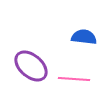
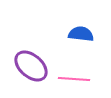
blue semicircle: moved 3 px left, 3 px up
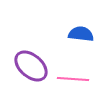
pink line: moved 1 px left
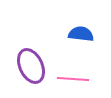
purple ellipse: rotated 24 degrees clockwise
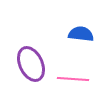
purple ellipse: moved 2 px up
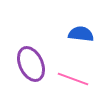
pink line: rotated 16 degrees clockwise
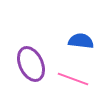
blue semicircle: moved 7 px down
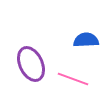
blue semicircle: moved 5 px right, 1 px up; rotated 10 degrees counterclockwise
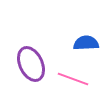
blue semicircle: moved 3 px down
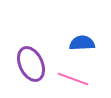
blue semicircle: moved 4 px left
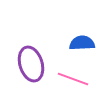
purple ellipse: rotated 8 degrees clockwise
